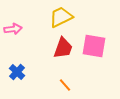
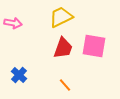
pink arrow: moved 6 px up; rotated 18 degrees clockwise
blue cross: moved 2 px right, 3 px down
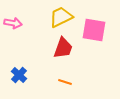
pink square: moved 16 px up
orange line: moved 3 px up; rotated 32 degrees counterclockwise
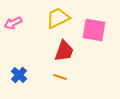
yellow trapezoid: moved 3 px left, 1 px down
pink arrow: rotated 144 degrees clockwise
red trapezoid: moved 1 px right, 3 px down
orange line: moved 5 px left, 5 px up
